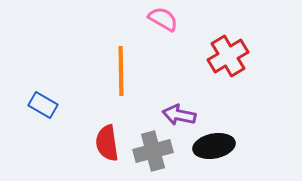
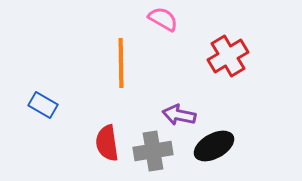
orange line: moved 8 px up
black ellipse: rotated 18 degrees counterclockwise
gray cross: rotated 6 degrees clockwise
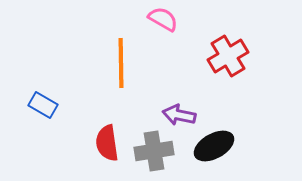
gray cross: moved 1 px right
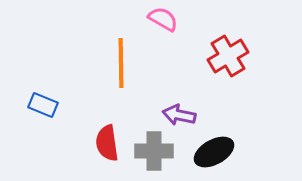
blue rectangle: rotated 8 degrees counterclockwise
black ellipse: moved 6 px down
gray cross: rotated 9 degrees clockwise
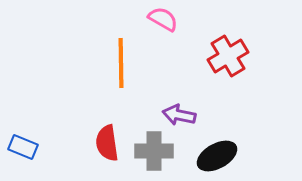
blue rectangle: moved 20 px left, 42 px down
black ellipse: moved 3 px right, 4 px down
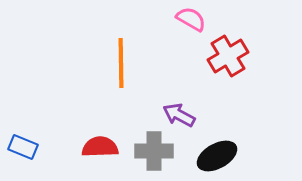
pink semicircle: moved 28 px right
purple arrow: rotated 16 degrees clockwise
red semicircle: moved 7 px left, 4 px down; rotated 96 degrees clockwise
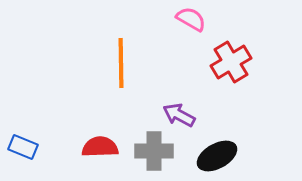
red cross: moved 3 px right, 6 px down
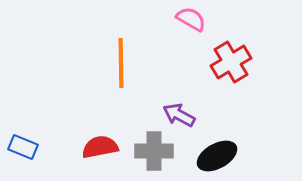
red semicircle: rotated 9 degrees counterclockwise
